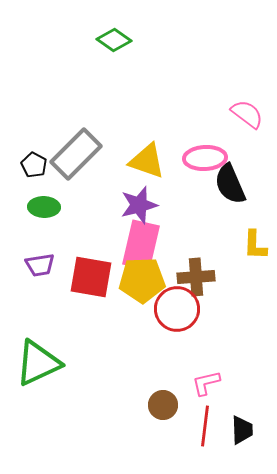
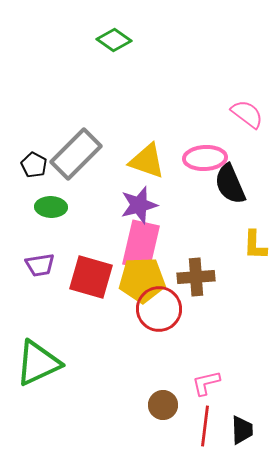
green ellipse: moved 7 px right
red square: rotated 6 degrees clockwise
red circle: moved 18 px left
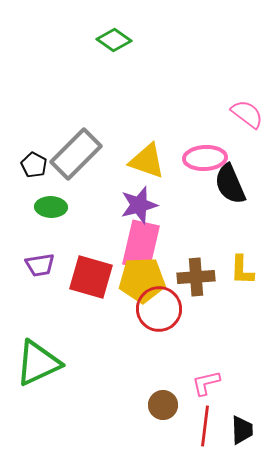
yellow L-shape: moved 13 px left, 25 px down
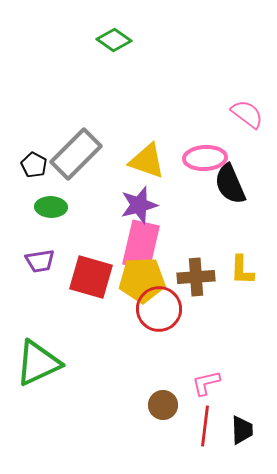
purple trapezoid: moved 4 px up
